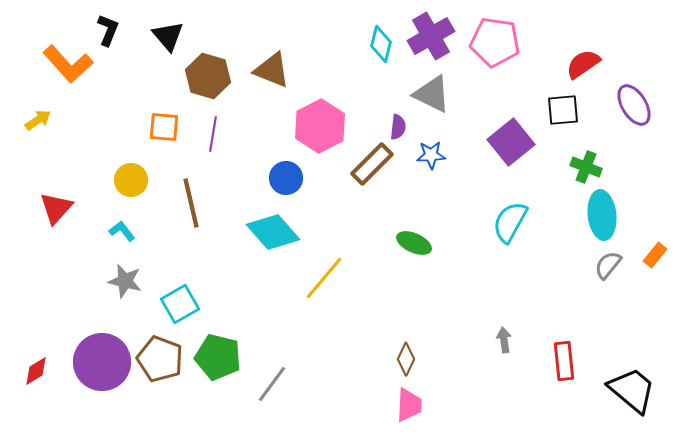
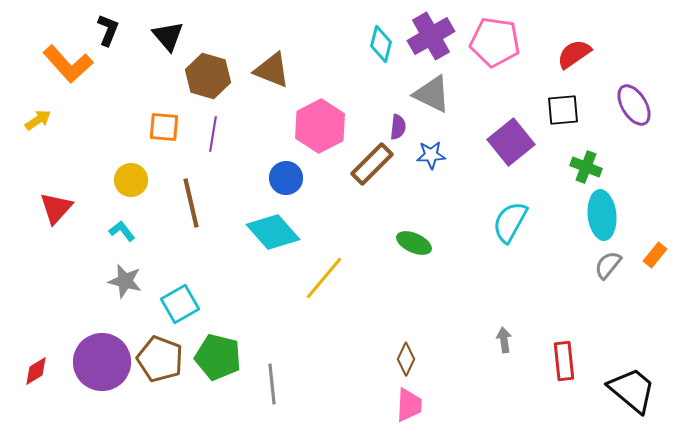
red semicircle at (583, 64): moved 9 px left, 10 px up
gray line at (272, 384): rotated 42 degrees counterclockwise
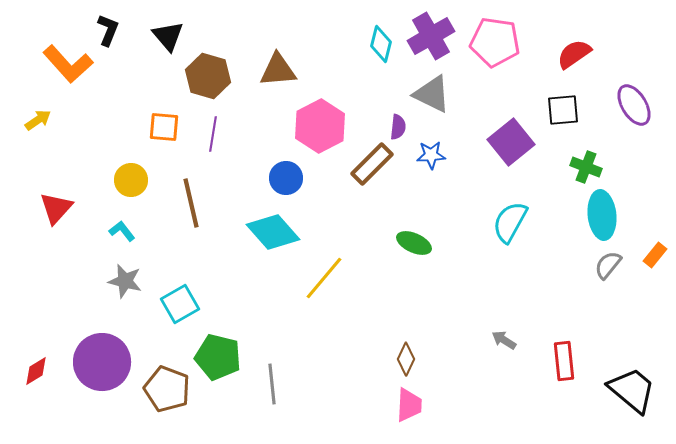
brown triangle at (272, 70): moved 6 px right; rotated 27 degrees counterclockwise
gray arrow at (504, 340): rotated 50 degrees counterclockwise
brown pentagon at (160, 359): moved 7 px right, 30 px down
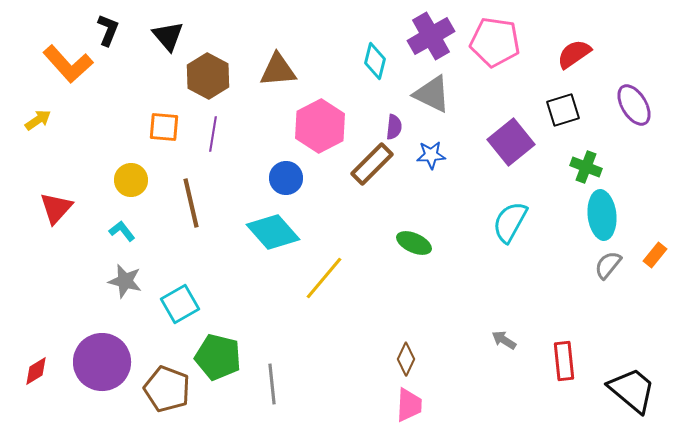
cyan diamond at (381, 44): moved 6 px left, 17 px down
brown hexagon at (208, 76): rotated 12 degrees clockwise
black square at (563, 110): rotated 12 degrees counterclockwise
purple semicircle at (398, 127): moved 4 px left
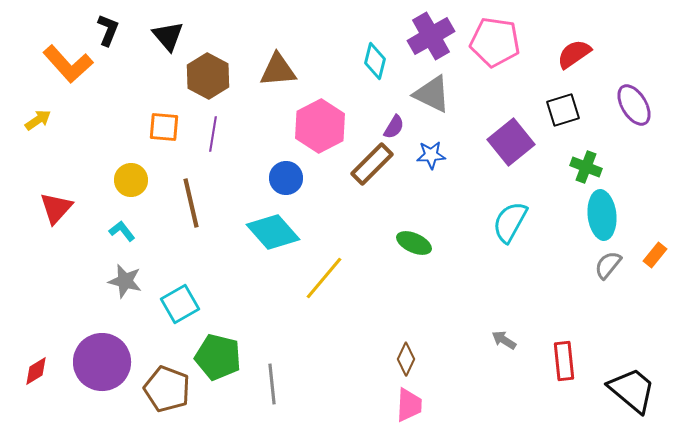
purple semicircle at (394, 127): rotated 25 degrees clockwise
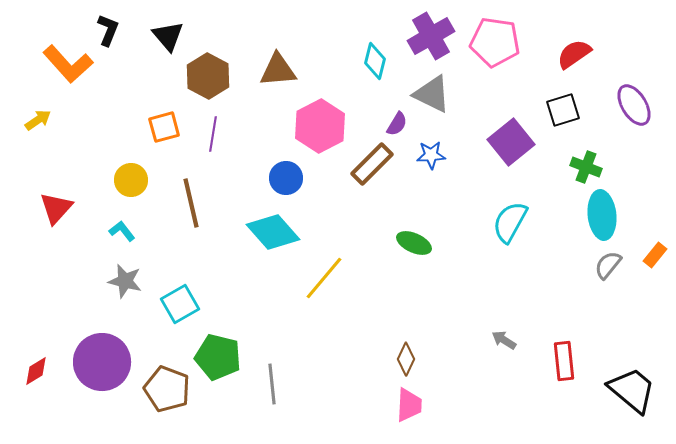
orange square at (164, 127): rotated 20 degrees counterclockwise
purple semicircle at (394, 127): moved 3 px right, 3 px up
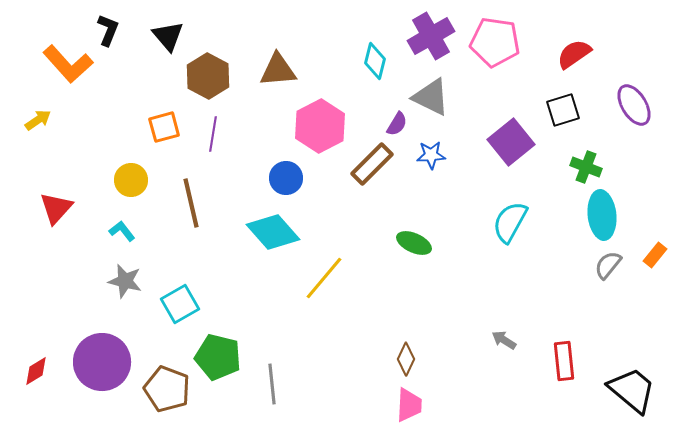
gray triangle at (432, 94): moved 1 px left, 3 px down
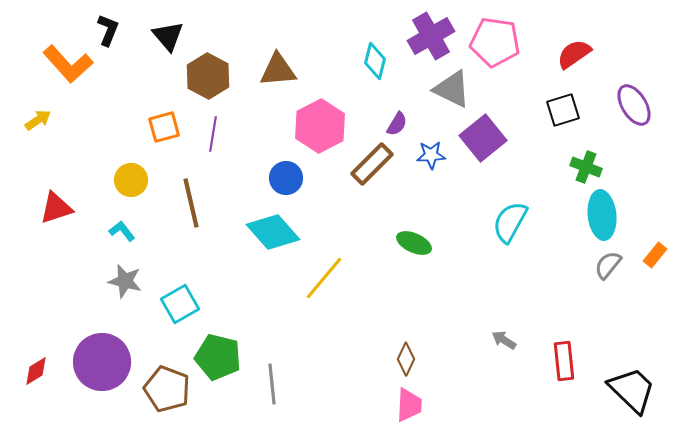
gray triangle at (431, 97): moved 21 px right, 8 px up
purple square at (511, 142): moved 28 px left, 4 px up
red triangle at (56, 208): rotated 30 degrees clockwise
black trapezoid at (632, 390): rotated 4 degrees clockwise
